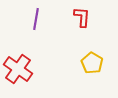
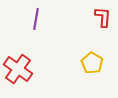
red L-shape: moved 21 px right
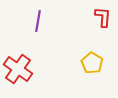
purple line: moved 2 px right, 2 px down
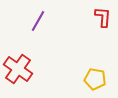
purple line: rotated 20 degrees clockwise
yellow pentagon: moved 3 px right, 16 px down; rotated 20 degrees counterclockwise
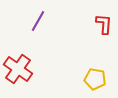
red L-shape: moved 1 px right, 7 px down
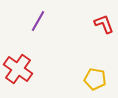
red L-shape: rotated 25 degrees counterclockwise
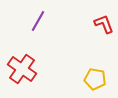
red cross: moved 4 px right
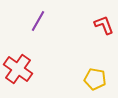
red L-shape: moved 1 px down
red cross: moved 4 px left
